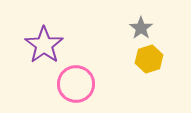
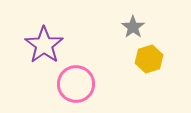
gray star: moved 8 px left, 1 px up
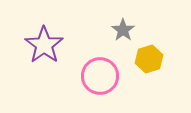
gray star: moved 10 px left, 3 px down
pink circle: moved 24 px right, 8 px up
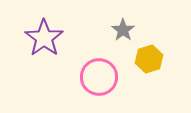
purple star: moved 7 px up
pink circle: moved 1 px left, 1 px down
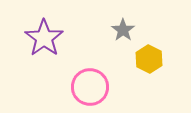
yellow hexagon: rotated 16 degrees counterclockwise
pink circle: moved 9 px left, 10 px down
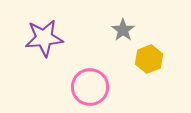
purple star: rotated 30 degrees clockwise
yellow hexagon: rotated 12 degrees clockwise
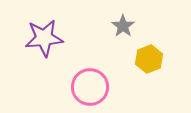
gray star: moved 4 px up
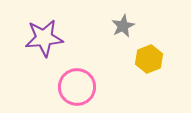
gray star: rotated 10 degrees clockwise
pink circle: moved 13 px left
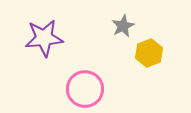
yellow hexagon: moved 6 px up
pink circle: moved 8 px right, 2 px down
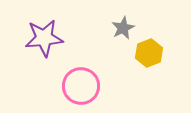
gray star: moved 2 px down
pink circle: moved 4 px left, 3 px up
